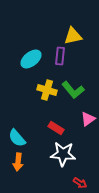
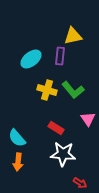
pink triangle: rotated 28 degrees counterclockwise
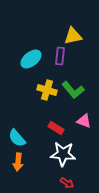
pink triangle: moved 4 px left, 2 px down; rotated 35 degrees counterclockwise
red arrow: moved 13 px left
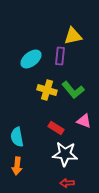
cyan semicircle: moved 1 px up; rotated 30 degrees clockwise
white star: moved 2 px right
orange arrow: moved 1 px left, 4 px down
red arrow: rotated 144 degrees clockwise
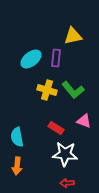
purple rectangle: moved 4 px left, 2 px down
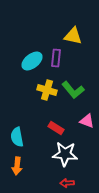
yellow triangle: rotated 24 degrees clockwise
cyan ellipse: moved 1 px right, 2 px down
pink triangle: moved 3 px right
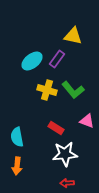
purple rectangle: moved 1 px right, 1 px down; rotated 30 degrees clockwise
white star: rotated 10 degrees counterclockwise
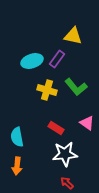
cyan ellipse: rotated 20 degrees clockwise
green L-shape: moved 3 px right, 3 px up
pink triangle: moved 2 px down; rotated 14 degrees clockwise
red arrow: rotated 48 degrees clockwise
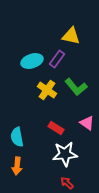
yellow triangle: moved 2 px left
yellow cross: rotated 18 degrees clockwise
